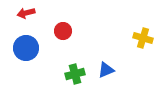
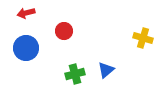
red circle: moved 1 px right
blue triangle: rotated 18 degrees counterclockwise
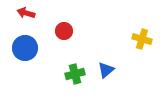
red arrow: rotated 30 degrees clockwise
yellow cross: moved 1 px left, 1 px down
blue circle: moved 1 px left
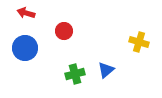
yellow cross: moved 3 px left, 3 px down
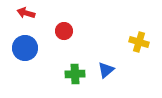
green cross: rotated 12 degrees clockwise
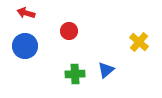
red circle: moved 5 px right
yellow cross: rotated 24 degrees clockwise
blue circle: moved 2 px up
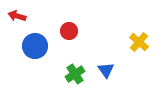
red arrow: moved 9 px left, 3 px down
blue circle: moved 10 px right
blue triangle: rotated 24 degrees counterclockwise
green cross: rotated 30 degrees counterclockwise
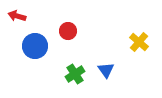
red circle: moved 1 px left
